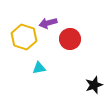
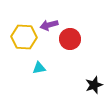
purple arrow: moved 1 px right, 2 px down
yellow hexagon: rotated 15 degrees counterclockwise
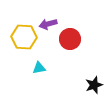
purple arrow: moved 1 px left, 1 px up
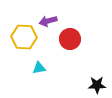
purple arrow: moved 3 px up
black star: moved 3 px right; rotated 18 degrees clockwise
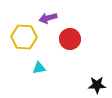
purple arrow: moved 3 px up
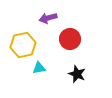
yellow hexagon: moved 1 px left, 8 px down; rotated 15 degrees counterclockwise
black star: moved 20 px left, 11 px up; rotated 24 degrees clockwise
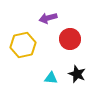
cyan triangle: moved 12 px right, 10 px down; rotated 16 degrees clockwise
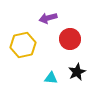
black star: moved 2 px up; rotated 24 degrees clockwise
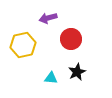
red circle: moved 1 px right
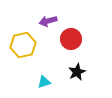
purple arrow: moved 3 px down
cyan triangle: moved 7 px left, 4 px down; rotated 24 degrees counterclockwise
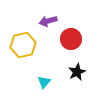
cyan triangle: rotated 32 degrees counterclockwise
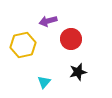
black star: moved 1 px right; rotated 12 degrees clockwise
